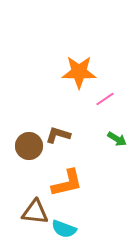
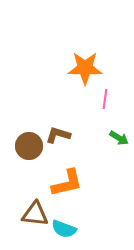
orange star: moved 6 px right, 4 px up
pink line: rotated 48 degrees counterclockwise
green arrow: moved 2 px right, 1 px up
brown triangle: moved 2 px down
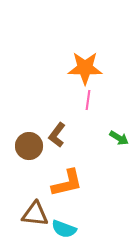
pink line: moved 17 px left, 1 px down
brown L-shape: moved 1 px left; rotated 70 degrees counterclockwise
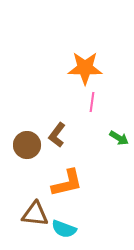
pink line: moved 4 px right, 2 px down
brown circle: moved 2 px left, 1 px up
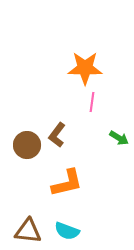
brown triangle: moved 7 px left, 17 px down
cyan semicircle: moved 3 px right, 2 px down
